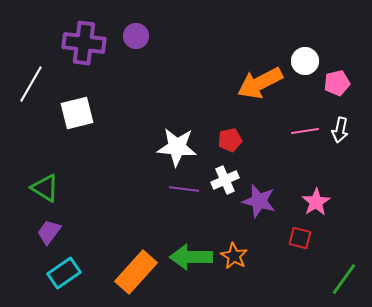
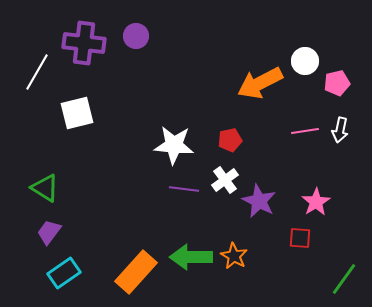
white line: moved 6 px right, 12 px up
white star: moved 3 px left, 2 px up
white cross: rotated 12 degrees counterclockwise
purple star: rotated 12 degrees clockwise
red square: rotated 10 degrees counterclockwise
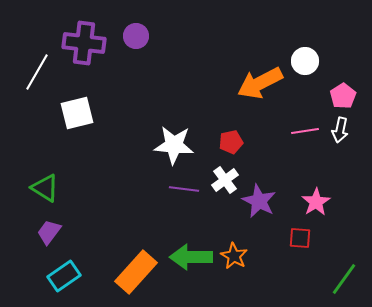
pink pentagon: moved 6 px right, 13 px down; rotated 20 degrees counterclockwise
red pentagon: moved 1 px right, 2 px down
cyan rectangle: moved 3 px down
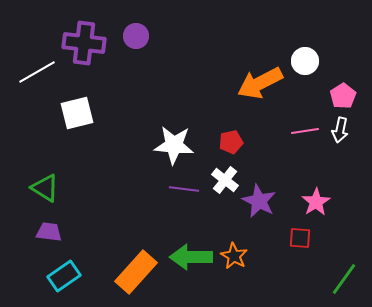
white line: rotated 30 degrees clockwise
white cross: rotated 16 degrees counterclockwise
purple trapezoid: rotated 60 degrees clockwise
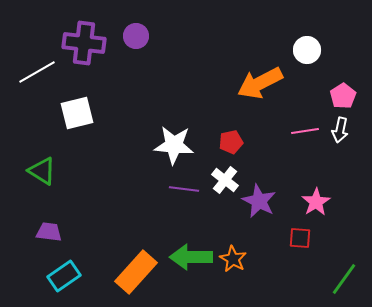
white circle: moved 2 px right, 11 px up
green triangle: moved 3 px left, 17 px up
orange star: moved 1 px left, 3 px down
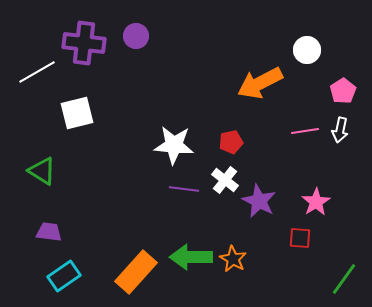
pink pentagon: moved 5 px up
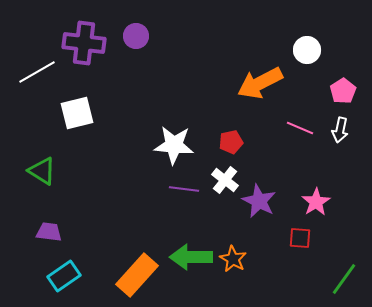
pink line: moved 5 px left, 3 px up; rotated 32 degrees clockwise
orange rectangle: moved 1 px right, 3 px down
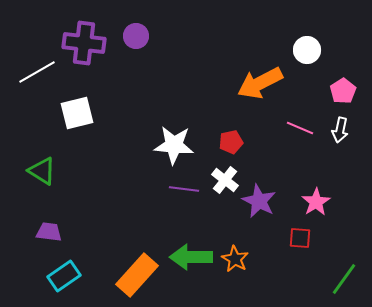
orange star: moved 2 px right
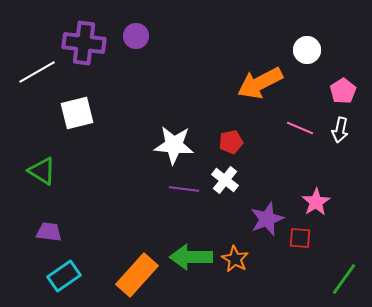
purple star: moved 8 px right, 18 px down; rotated 24 degrees clockwise
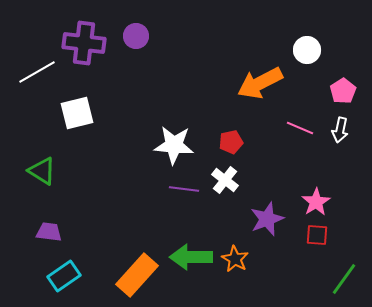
red square: moved 17 px right, 3 px up
